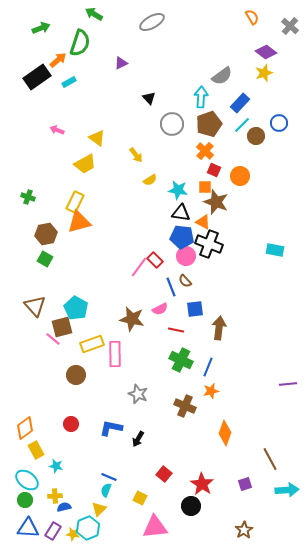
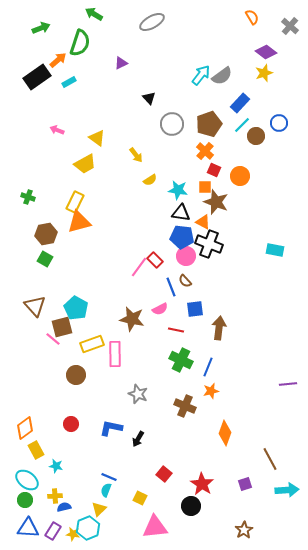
cyan arrow at (201, 97): moved 22 px up; rotated 35 degrees clockwise
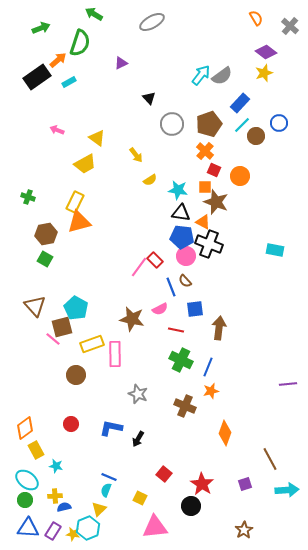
orange semicircle at (252, 17): moved 4 px right, 1 px down
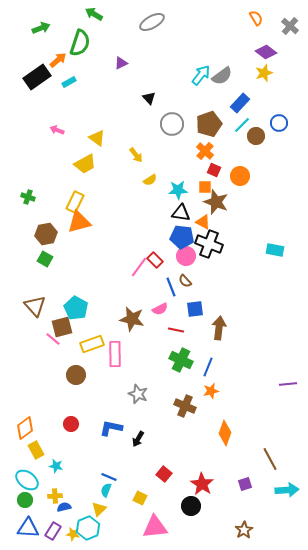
cyan star at (178, 190): rotated 12 degrees counterclockwise
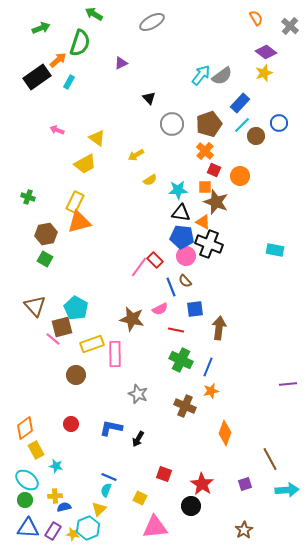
cyan rectangle at (69, 82): rotated 32 degrees counterclockwise
yellow arrow at (136, 155): rotated 98 degrees clockwise
red square at (164, 474): rotated 21 degrees counterclockwise
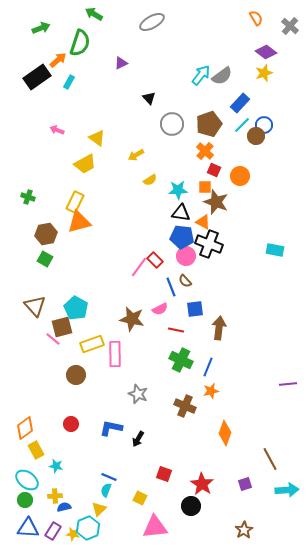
blue circle at (279, 123): moved 15 px left, 2 px down
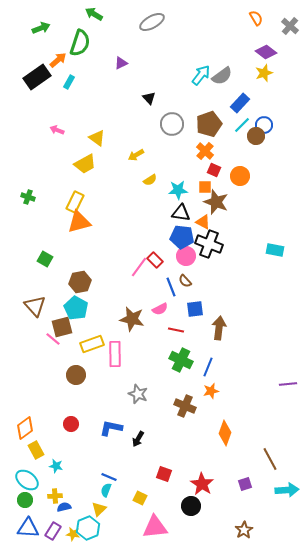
brown hexagon at (46, 234): moved 34 px right, 48 px down
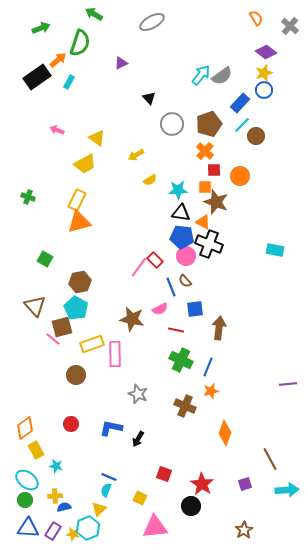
blue circle at (264, 125): moved 35 px up
red square at (214, 170): rotated 24 degrees counterclockwise
yellow rectangle at (75, 202): moved 2 px right, 2 px up
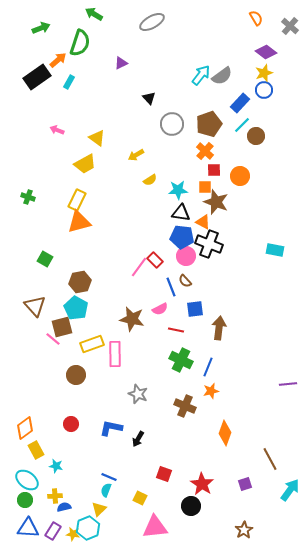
cyan arrow at (287, 490): moved 3 px right; rotated 50 degrees counterclockwise
